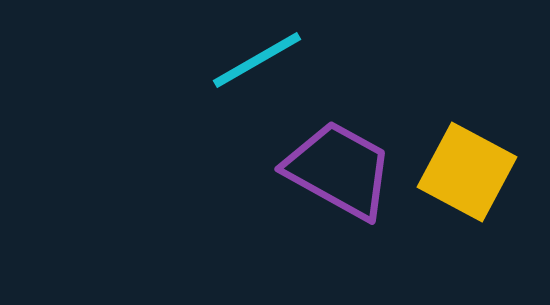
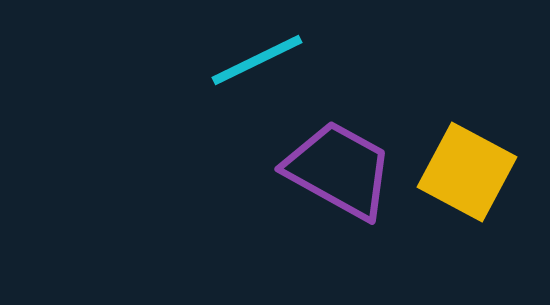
cyan line: rotated 4 degrees clockwise
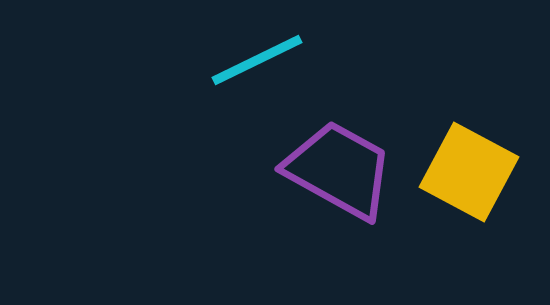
yellow square: moved 2 px right
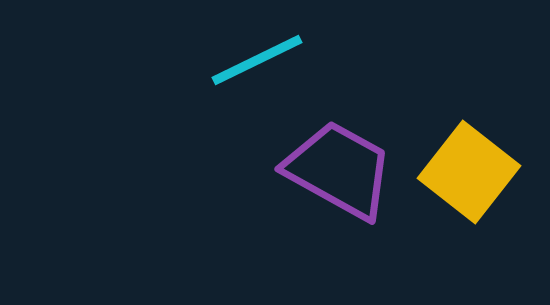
yellow square: rotated 10 degrees clockwise
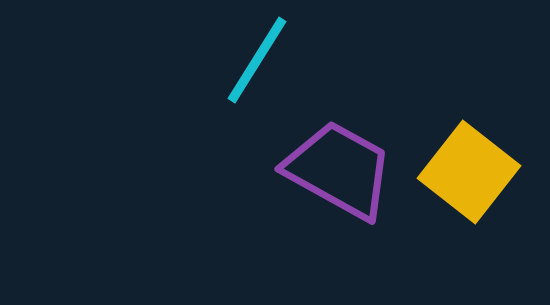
cyan line: rotated 32 degrees counterclockwise
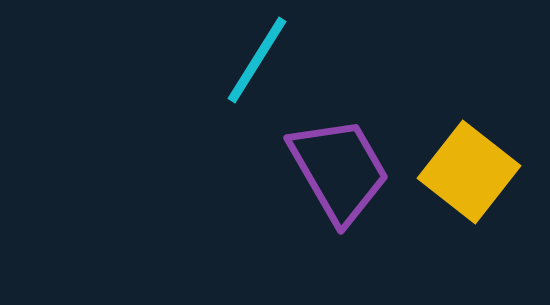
purple trapezoid: rotated 31 degrees clockwise
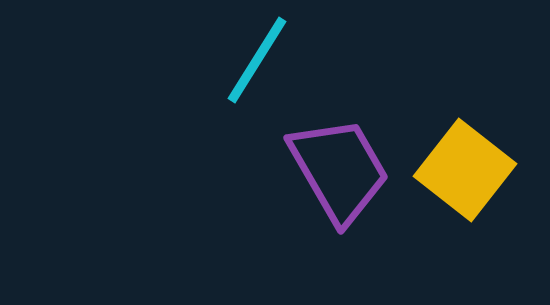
yellow square: moved 4 px left, 2 px up
